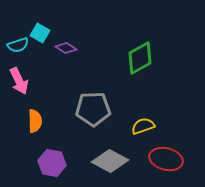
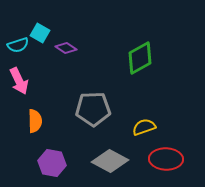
yellow semicircle: moved 1 px right, 1 px down
red ellipse: rotated 12 degrees counterclockwise
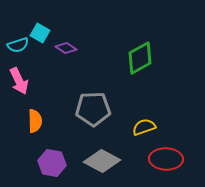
gray diamond: moved 8 px left
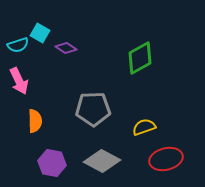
red ellipse: rotated 16 degrees counterclockwise
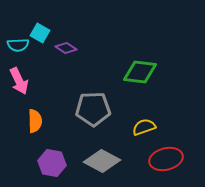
cyan semicircle: rotated 15 degrees clockwise
green diamond: moved 14 px down; rotated 36 degrees clockwise
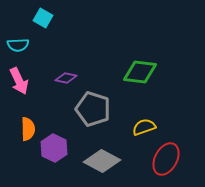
cyan square: moved 3 px right, 15 px up
purple diamond: moved 30 px down; rotated 20 degrees counterclockwise
gray pentagon: rotated 20 degrees clockwise
orange semicircle: moved 7 px left, 8 px down
red ellipse: rotated 48 degrees counterclockwise
purple hexagon: moved 2 px right, 15 px up; rotated 16 degrees clockwise
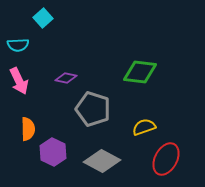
cyan square: rotated 18 degrees clockwise
purple hexagon: moved 1 px left, 4 px down
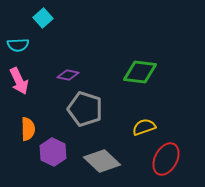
purple diamond: moved 2 px right, 3 px up
gray pentagon: moved 8 px left
gray diamond: rotated 15 degrees clockwise
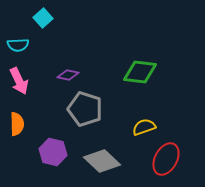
orange semicircle: moved 11 px left, 5 px up
purple hexagon: rotated 12 degrees counterclockwise
